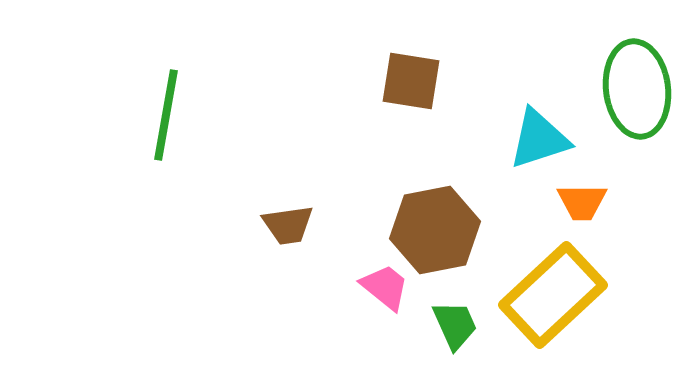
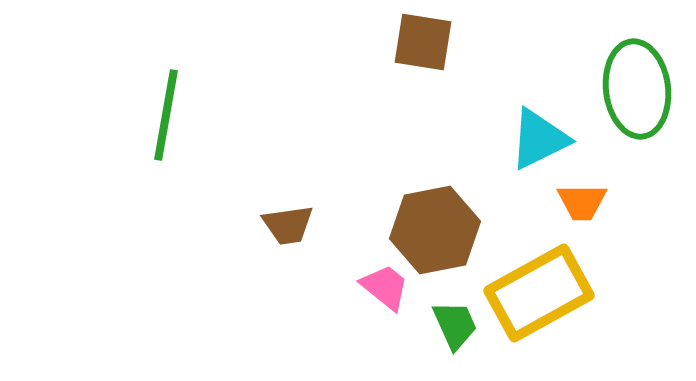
brown square: moved 12 px right, 39 px up
cyan triangle: rotated 8 degrees counterclockwise
yellow rectangle: moved 14 px left, 2 px up; rotated 14 degrees clockwise
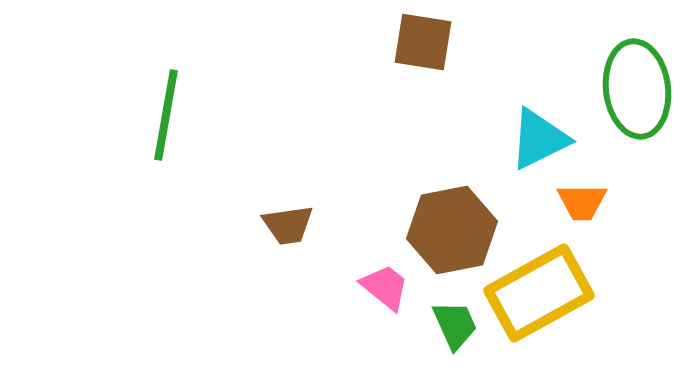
brown hexagon: moved 17 px right
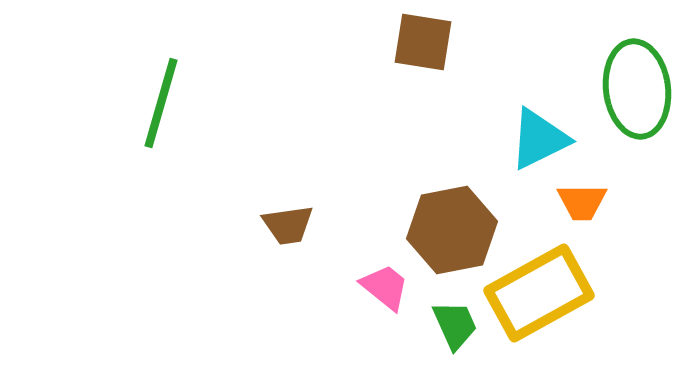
green line: moved 5 px left, 12 px up; rotated 6 degrees clockwise
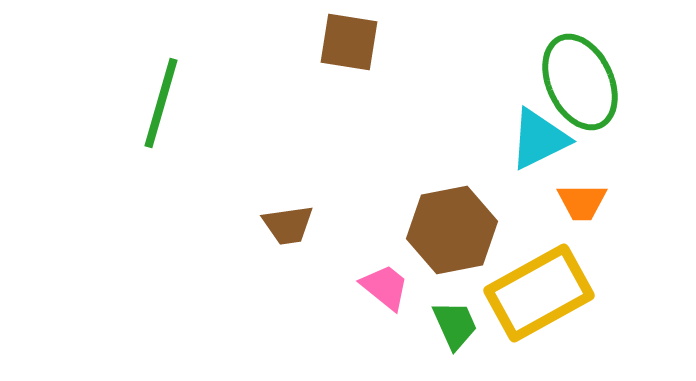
brown square: moved 74 px left
green ellipse: moved 57 px left, 7 px up; rotated 18 degrees counterclockwise
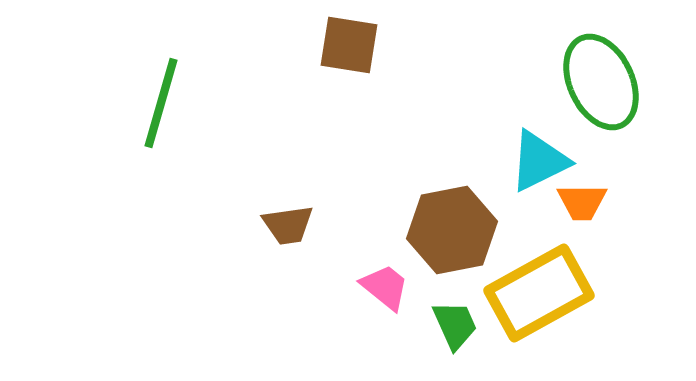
brown square: moved 3 px down
green ellipse: moved 21 px right
cyan triangle: moved 22 px down
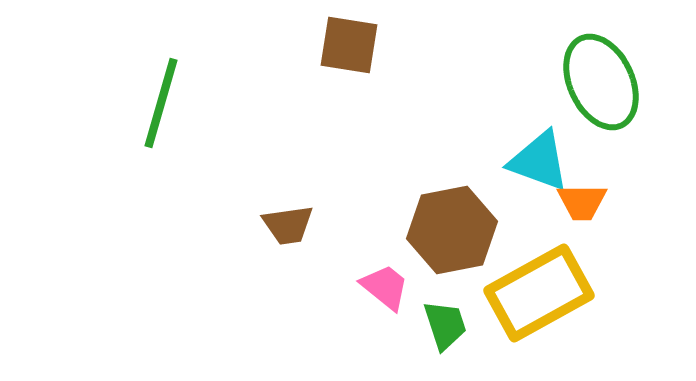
cyan triangle: rotated 46 degrees clockwise
green trapezoid: moved 10 px left; rotated 6 degrees clockwise
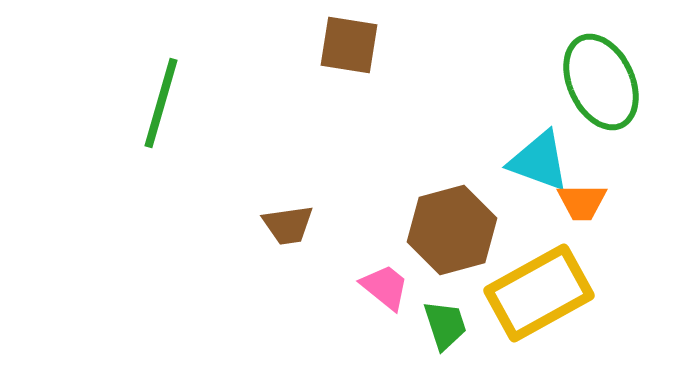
brown hexagon: rotated 4 degrees counterclockwise
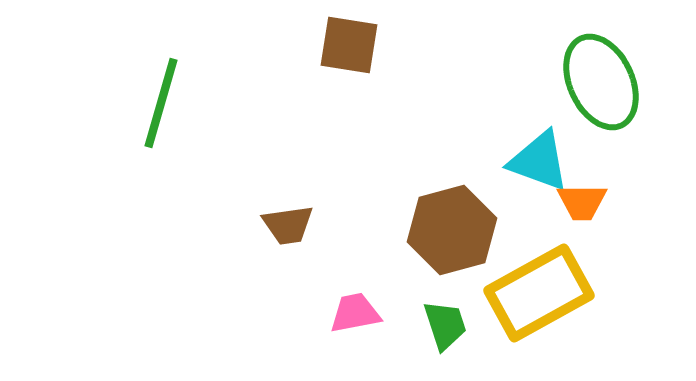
pink trapezoid: moved 30 px left, 26 px down; rotated 50 degrees counterclockwise
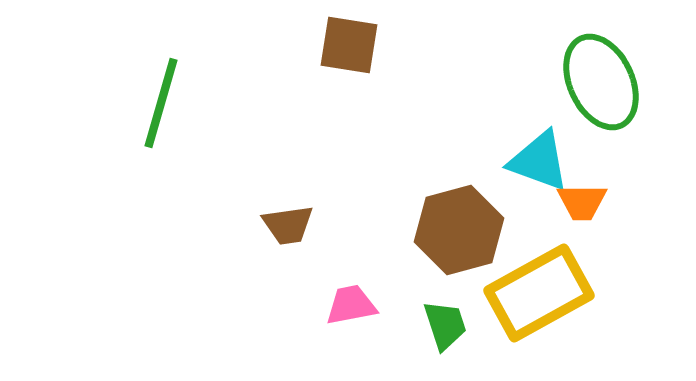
brown hexagon: moved 7 px right
pink trapezoid: moved 4 px left, 8 px up
